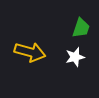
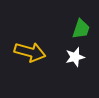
green trapezoid: moved 1 px down
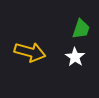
white star: rotated 24 degrees counterclockwise
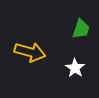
white star: moved 11 px down
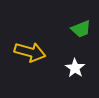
green trapezoid: rotated 50 degrees clockwise
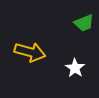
green trapezoid: moved 3 px right, 6 px up
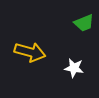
white star: moved 1 px left; rotated 24 degrees counterclockwise
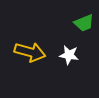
white star: moved 5 px left, 13 px up
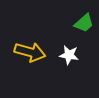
green trapezoid: rotated 20 degrees counterclockwise
